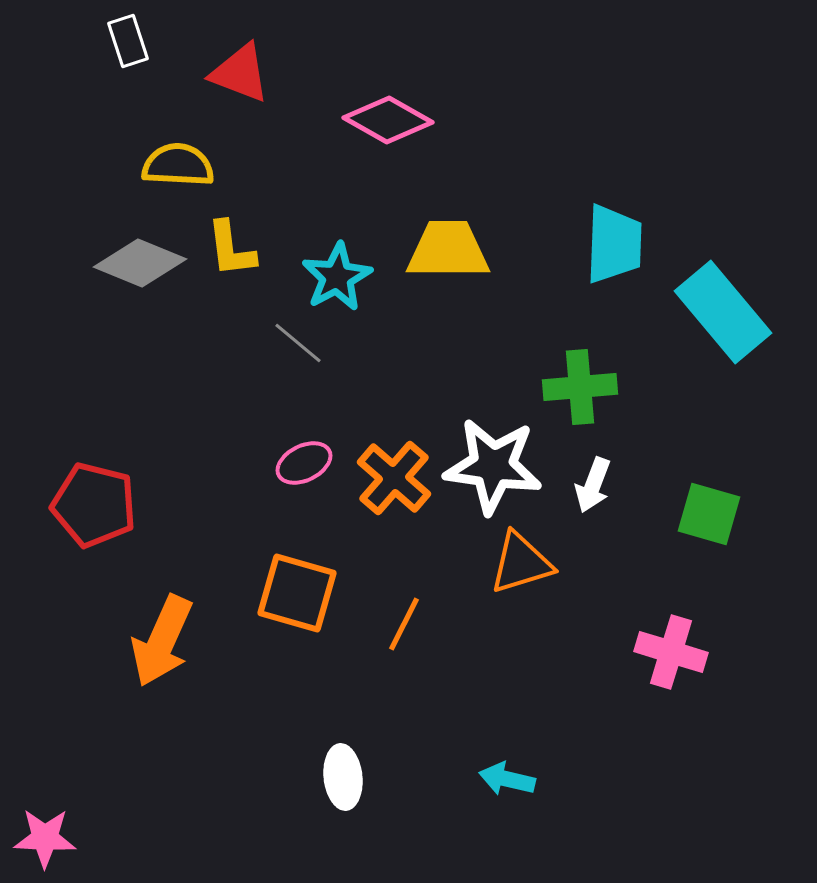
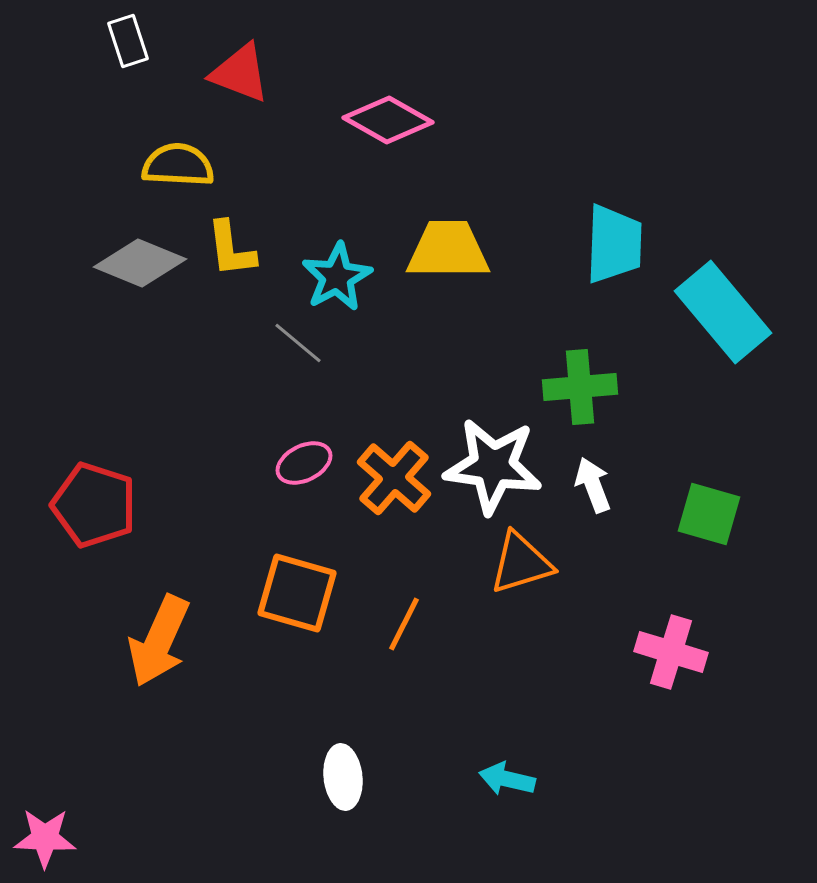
white arrow: rotated 138 degrees clockwise
red pentagon: rotated 4 degrees clockwise
orange arrow: moved 3 px left
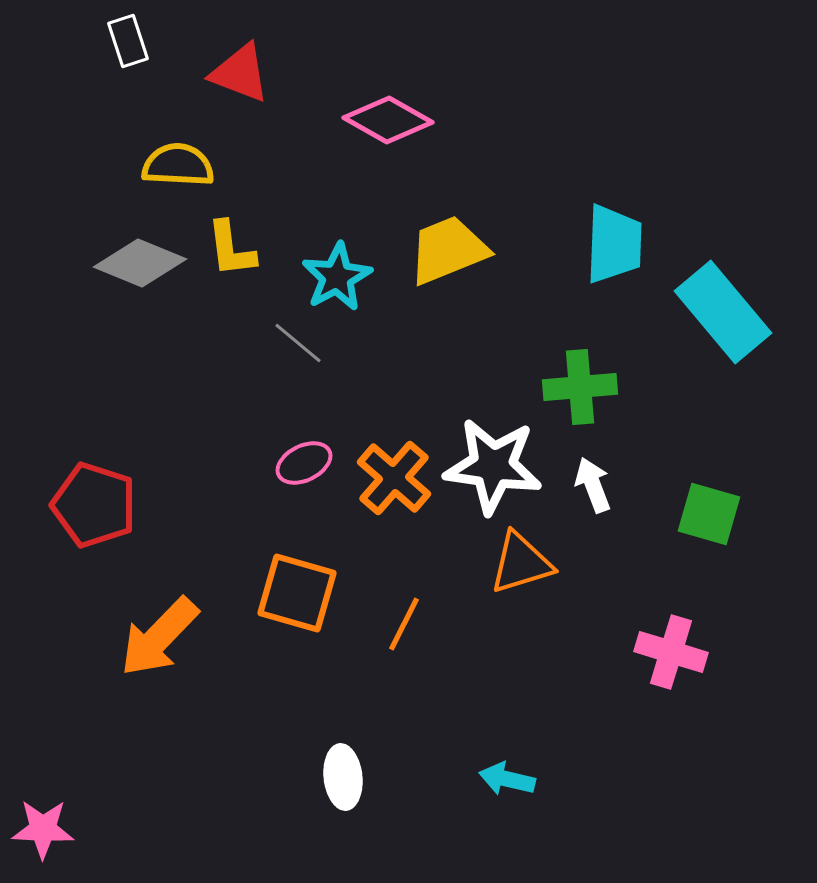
yellow trapezoid: rotated 22 degrees counterclockwise
orange arrow: moved 4 px up; rotated 20 degrees clockwise
pink star: moved 2 px left, 9 px up
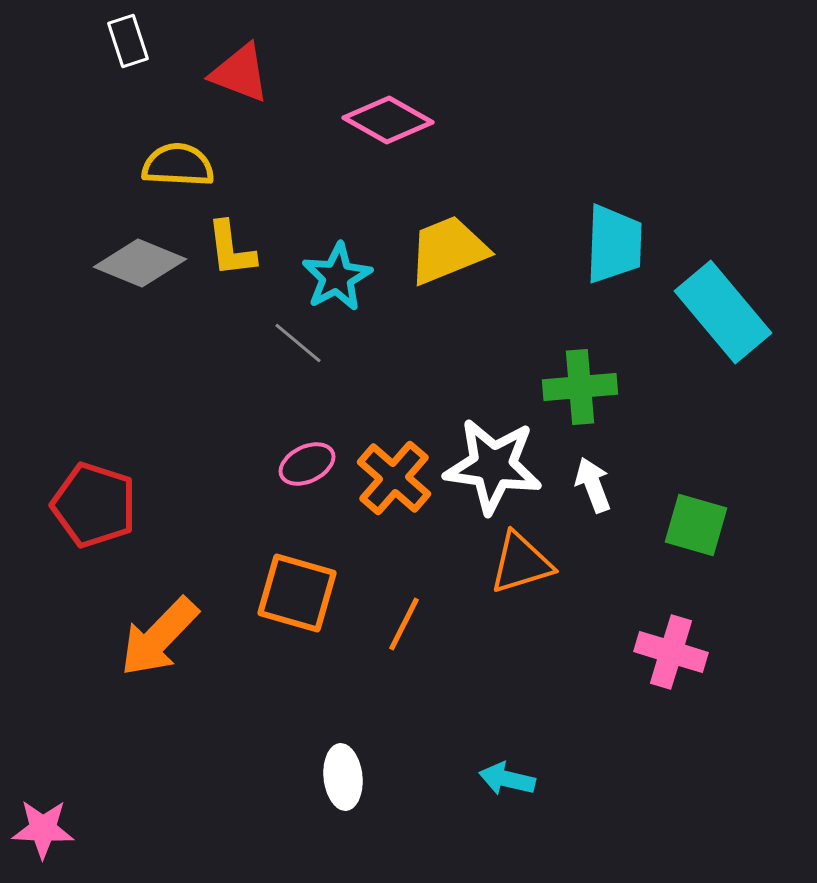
pink ellipse: moved 3 px right, 1 px down
green square: moved 13 px left, 11 px down
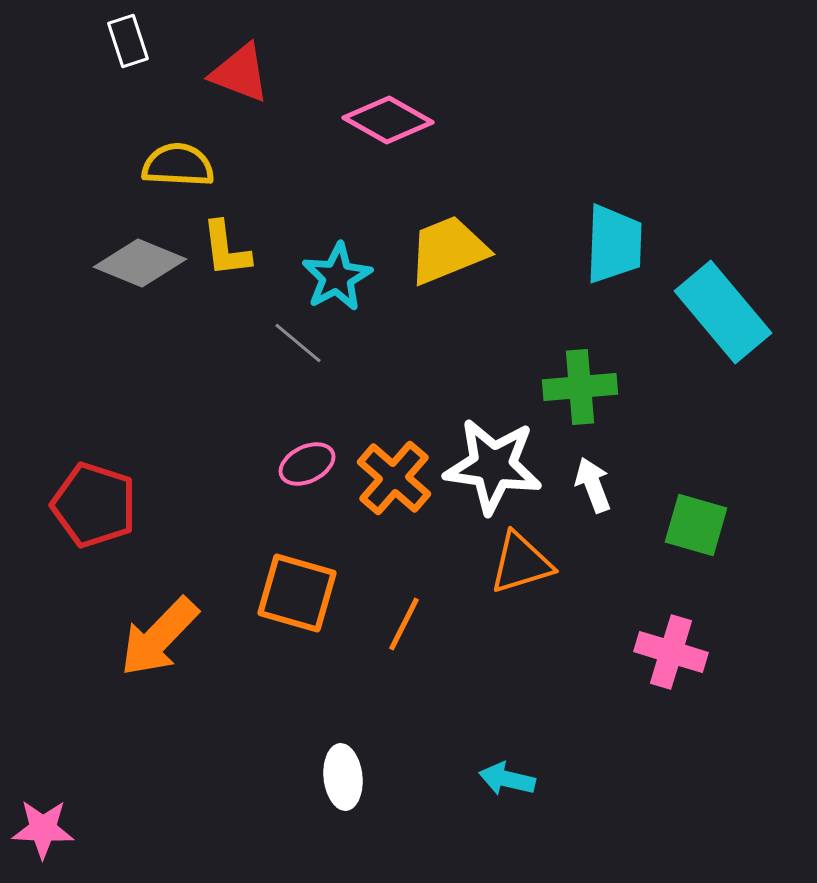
yellow L-shape: moved 5 px left
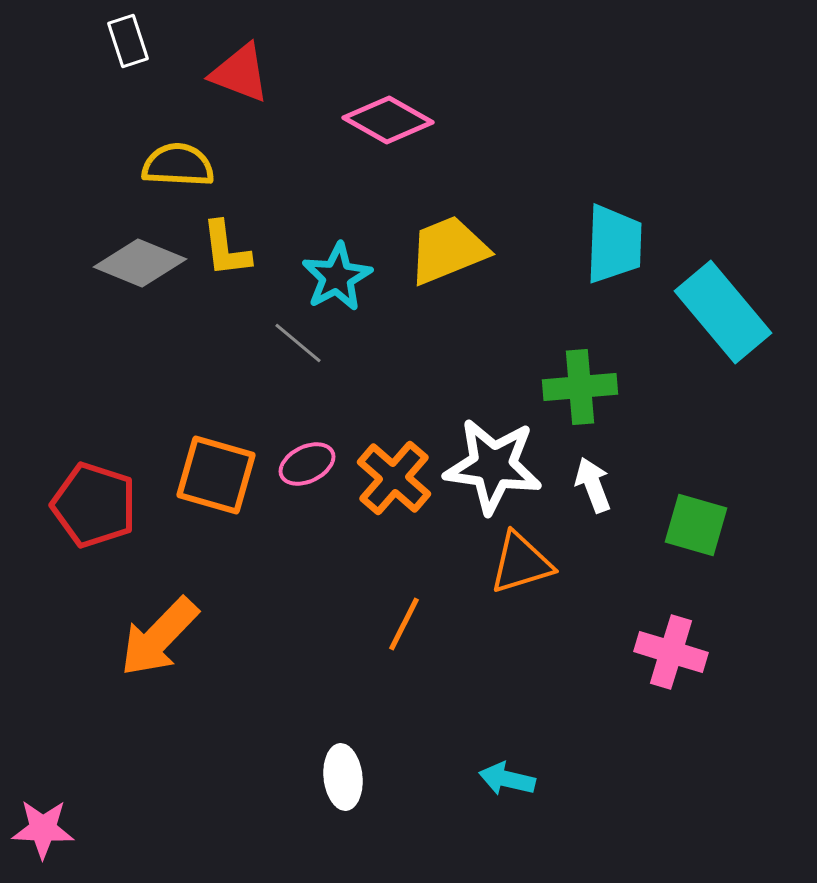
orange square: moved 81 px left, 118 px up
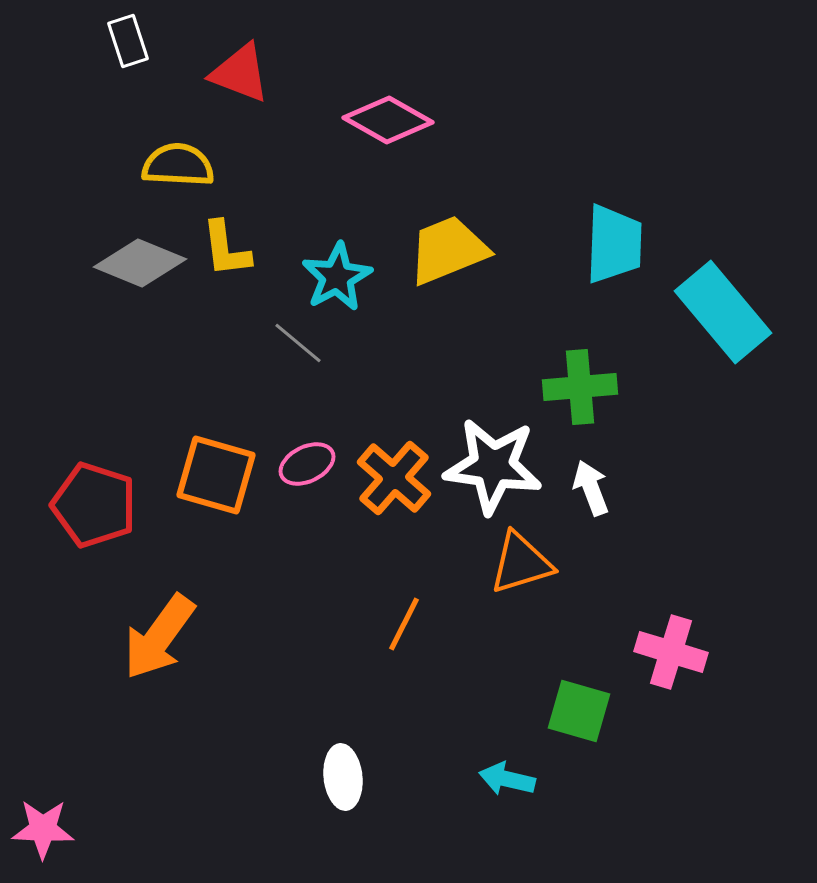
white arrow: moved 2 px left, 3 px down
green square: moved 117 px left, 186 px down
orange arrow: rotated 8 degrees counterclockwise
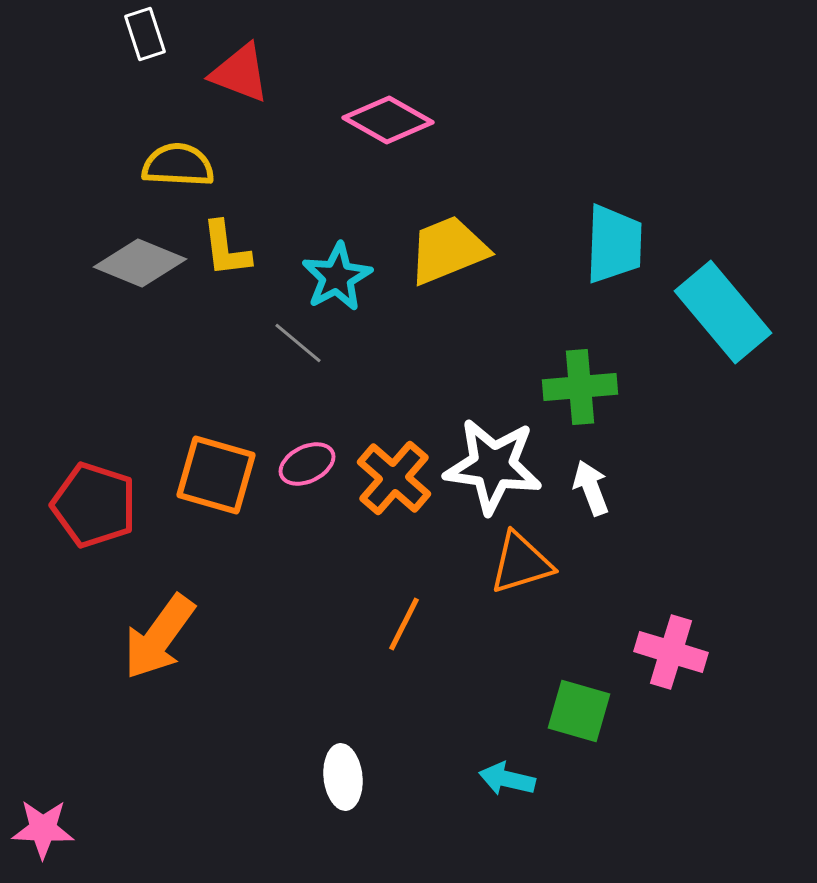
white rectangle: moved 17 px right, 7 px up
